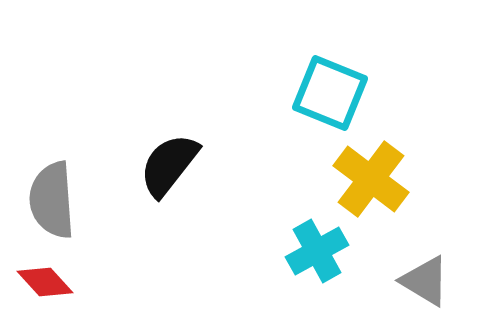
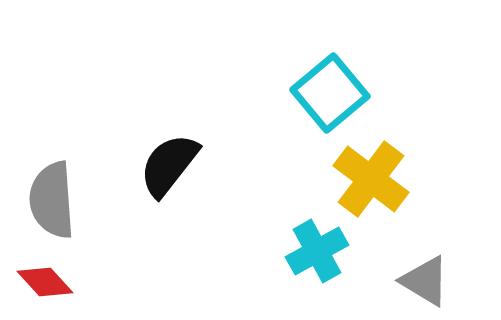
cyan square: rotated 28 degrees clockwise
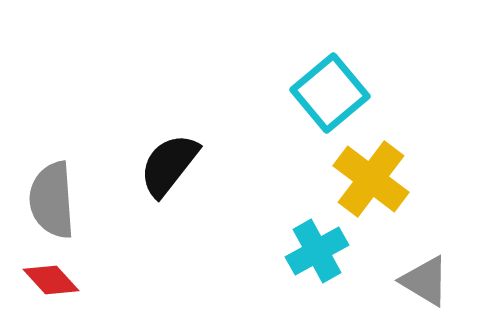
red diamond: moved 6 px right, 2 px up
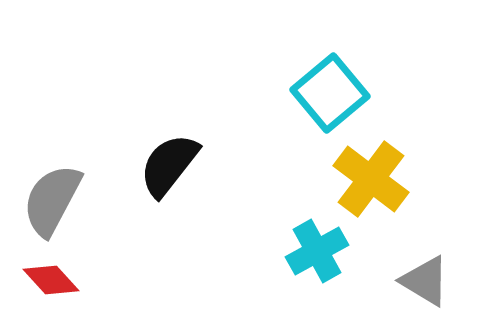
gray semicircle: rotated 32 degrees clockwise
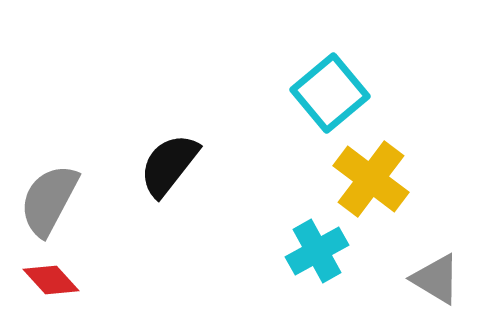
gray semicircle: moved 3 px left
gray triangle: moved 11 px right, 2 px up
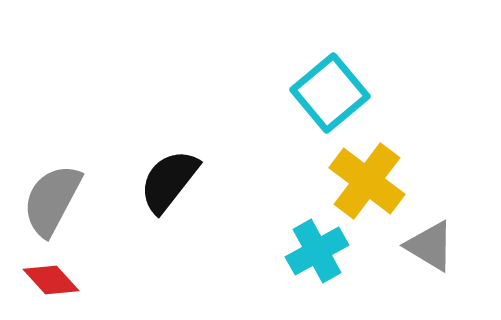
black semicircle: moved 16 px down
yellow cross: moved 4 px left, 2 px down
gray semicircle: moved 3 px right
gray triangle: moved 6 px left, 33 px up
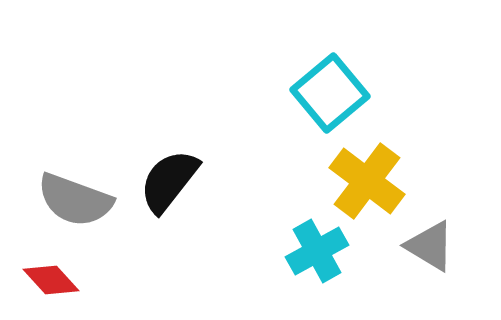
gray semicircle: moved 23 px right; rotated 98 degrees counterclockwise
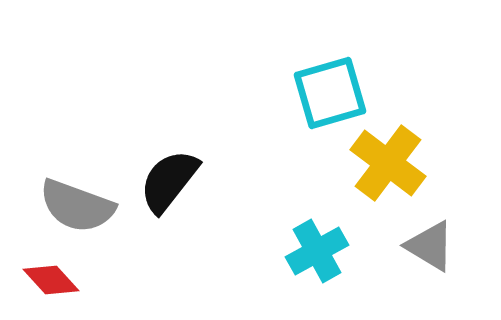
cyan square: rotated 24 degrees clockwise
yellow cross: moved 21 px right, 18 px up
gray semicircle: moved 2 px right, 6 px down
